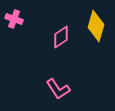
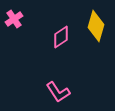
pink cross: rotated 36 degrees clockwise
pink L-shape: moved 3 px down
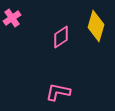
pink cross: moved 2 px left, 1 px up
pink L-shape: rotated 135 degrees clockwise
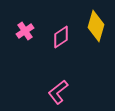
pink cross: moved 13 px right, 13 px down
pink L-shape: rotated 50 degrees counterclockwise
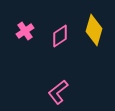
yellow diamond: moved 2 px left, 4 px down
pink diamond: moved 1 px left, 1 px up
